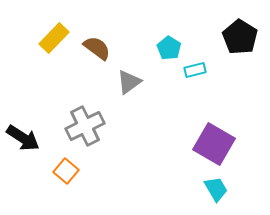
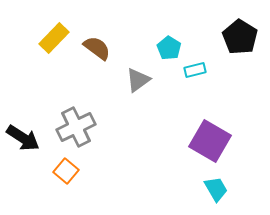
gray triangle: moved 9 px right, 2 px up
gray cross: moved 9 px left, 1 px down
purple square: moved 4 px left, 3 px up
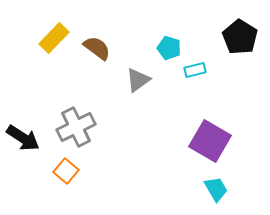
cyan pentagon: rotated 15 degrees counterclockwise
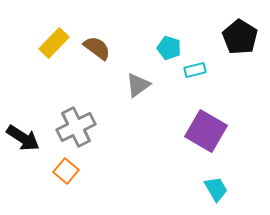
yellow rectangle: moved 5 px down
gray triangle: moved 5 px down
purple square: moved 4 px left, 10 px up
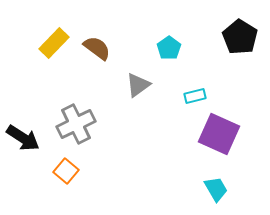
cyan pentagon: rotated 20 degrees clockwise
cyan rectangle: moved 26 px down
gray cross: moved 3 px up
purple square: moved 13 px right, 3 px down; rotated 6 degrees counterclockwise
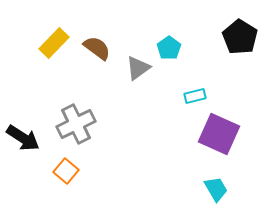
gray triangle: moved 17 px up
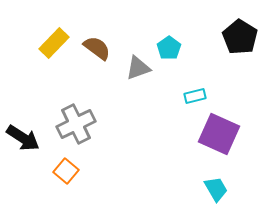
gray triangle: rotated 16 degrees clockwise
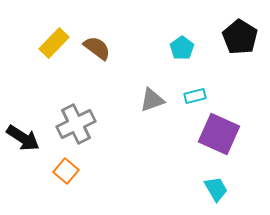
cyan pentagon: moved 13 px right
gray triangle: moved 14 px right, 32 px down
